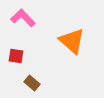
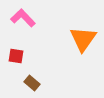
orange triangle: moved 11 px right, 2 px up; rotated 24 degrees clockwise
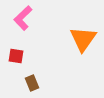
pink L-shape: rotated 90 degrees counterclockwise
brown rectangle: rotated 28 degrees clockwise
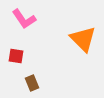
pink L-shape: moved 1 px right, 1 px down; rotated 80 degrees counterclockwise
orange triangle: rotated 20 degrees counterclockwise
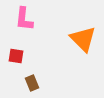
pink L-shape: rotated 40 degrees clockwise
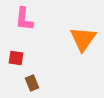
orange triangle: rotated 20 degrees clockwise
red square: moved 2 px down
